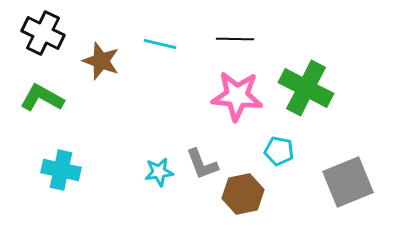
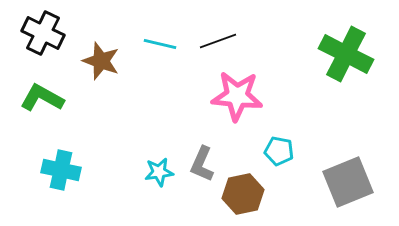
black line: moved 17 px left, 2 px down; rotated 21 degrees counterclockwise
green cross: moved 40 px right, 34 px up
gray L-shape: rotated 45 degrees clockwise
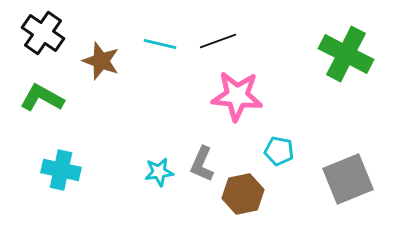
black cross: rotated 9 degrees clockwise
gray square: moved 3 px up
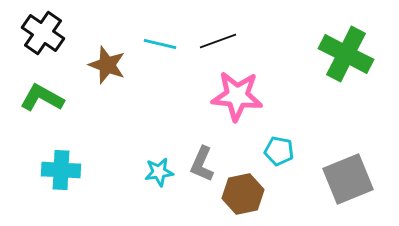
brown star: moved 6 px right, 4 px down
cyan cross: rotated 9 degrees counterclockwise
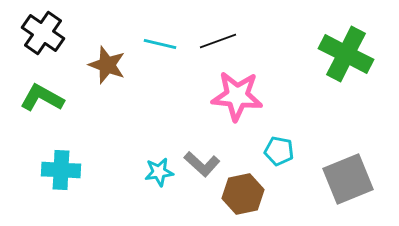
gray L-shape: rotated 72 degrees counterclockwise
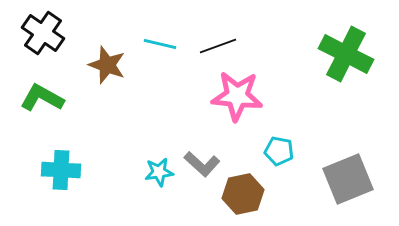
black line: moved 5 px down
